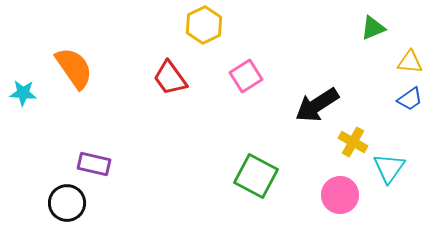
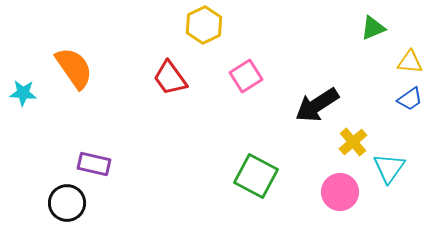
yellow cross: rotated 20 degrees clockwise
pink circle: moved 3 px up
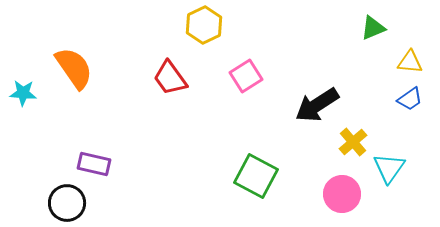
pink circle: moved 2 px right, 2 px down
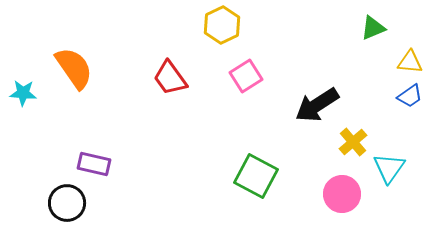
yellow hexagon: moved 18 px right
blue trapezoid: moved 3 px up
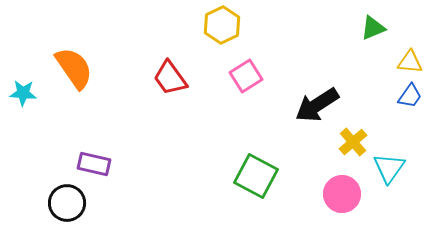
blue trapezoid: rotated 20 degrees counterclockwise
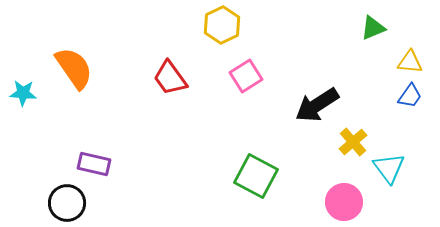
cyan triangle: rotated 12 degrees counterclockwise
pink circle: moved 2 px right, 8 px down
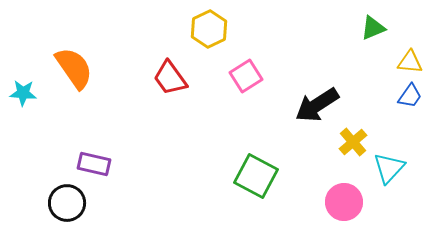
yellow hexagon: moved 13 px left, 4 px down
cyan triangle: rotated 20 degrees clockwise
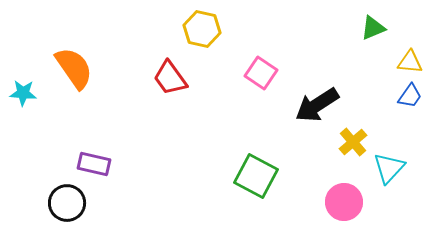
yellow hexagon: moved 7 px left; rotated 21 degrees counterclockwise
pink square: moved 15 px right, 3 px up; rotated 24 degrees counterclockwise
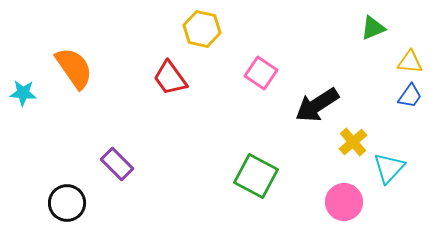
purple rectangle: moved 23 px right; rotated 32 degrees clockwise
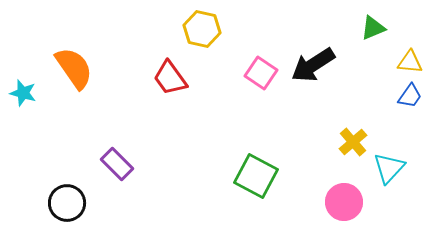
cyan star: rotated 12 degrees clockwise
black arrow: moved 4 px left, 40 px up
